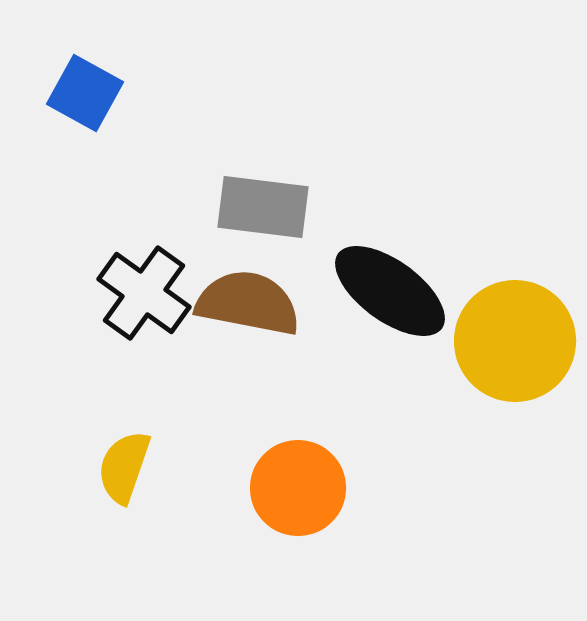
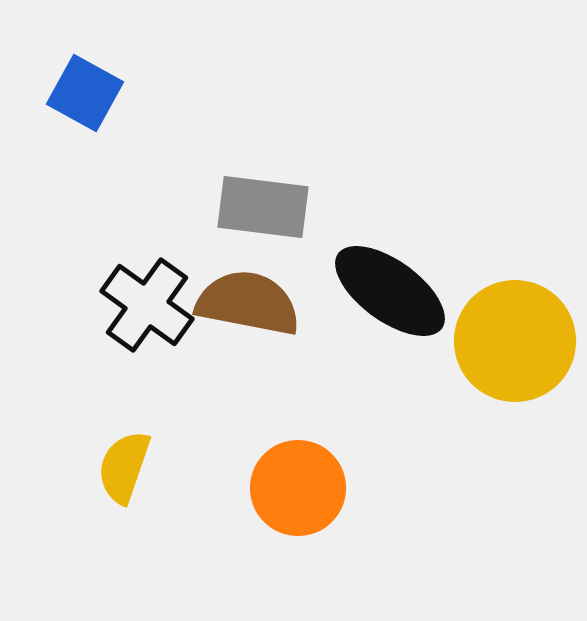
black cross: moved 3 px right, 12 px down
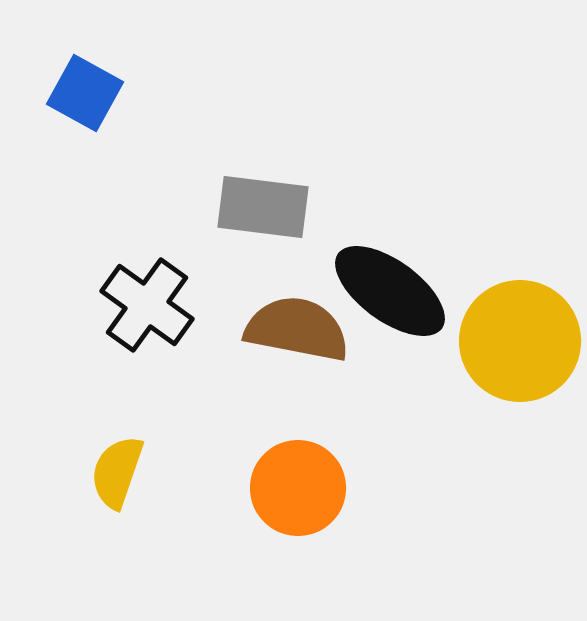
brown semicircle: moved 49 px right, 26 px down
yellow circle: moved 5 px right
yellow semicircle: moved 7 px left, 5 px down
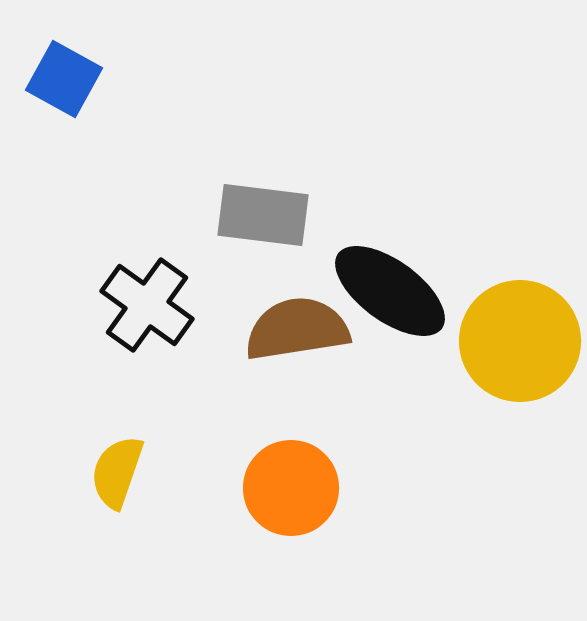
blue square: moved 21 px left, 14 px up
gray rectangle: moved 8 px down
brown semicircle: rotated 20 degrees counterclockwise
orange circle: moved 7 px left
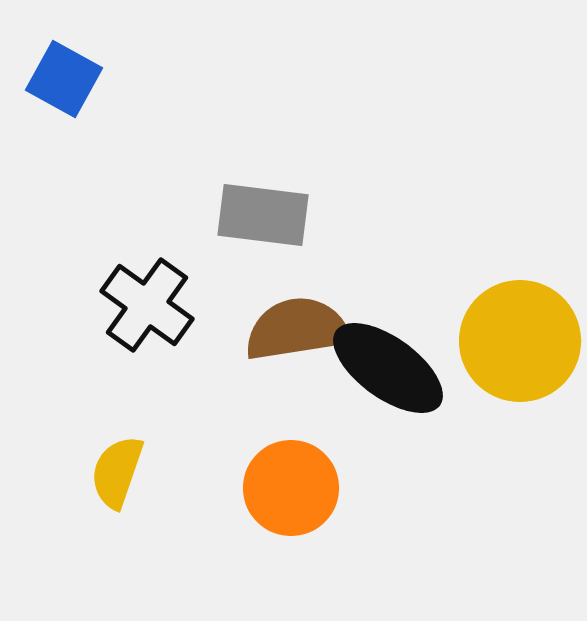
black ellipse: moved 2 px left, 77 px down
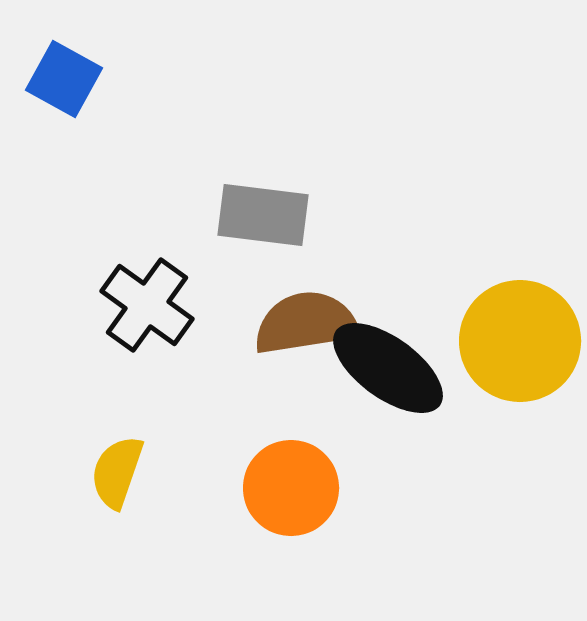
brown semicircle: moved 9 px right, 6 px up
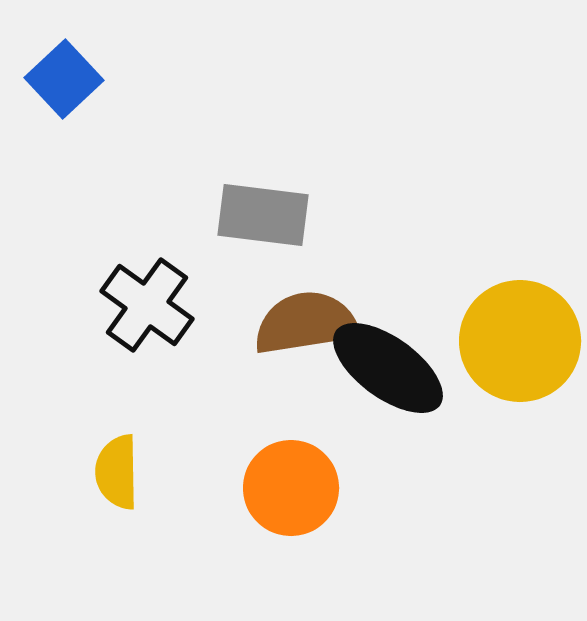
blue square: rotated 18 degrees clockwise
yellow semicircle: rotated 20 degrees counterclockwise
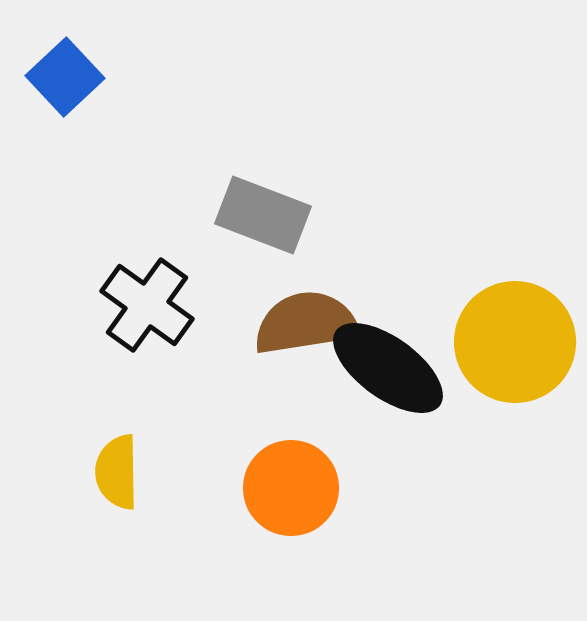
blue square: moved 1 px right, 2 px up
gray rectangle: rotated 14 degrees clockwise
yellow circle: moved 5 px left, 1 px down
